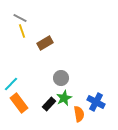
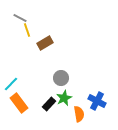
yellow line: moved 5 px right, 1 px up
blue cross: moved 1 px right, 1 px up
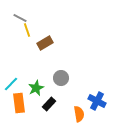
green star: moved 28 px left, 10 px up
orange rectangle: rotated 30 degrees clockwise
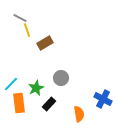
blue cross: moved 6 px right, 2 px up
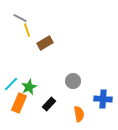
gray circle: moved 12 px right, 3 px down
green star: moved 7 px left, 1 px up
blue cross: rotated 24 degrees counterclockwise
orange rectangle: rotated 30 degrees clockwise
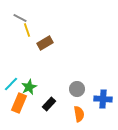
gray circle: moved 4 px right, 8 px down
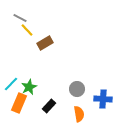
yellow line: rotated 24 degrees counterclockwise
black rectangle: moved 2 px down
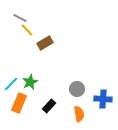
green star: moved 1 px right, 5 px up
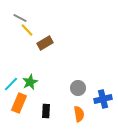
gray circle: moved 1 px right, 1 px up
blue cross: rotated 18 degrees counterclockwise
black rectangle: moved 3 px left, 5 px down; rotated 40 degrees counterclockwise
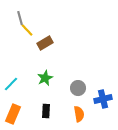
gray line: rotated 48 degrees clockwise
green star: moved 15 px right, 4 px up
orange rectangle: moved 6 px left, 11 px down
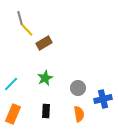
brown rectangle: moved 1 px left
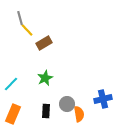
gray circle: moved 11 px left, 16 px down
